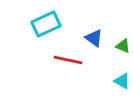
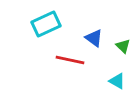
green triangle: rotated 21 degrees clockwise
red line: moved 2 px right
cyan triangle: moved 5 px left
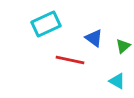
green triangle: rotated 35 degrees clockwise
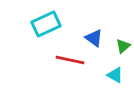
cyan triangle: moved 2 px left, 6 px up
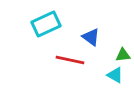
blue triangle: moved 3 px left, 1 px up
green triangle: moved 9 px down; rotated 35 degrees clockwise
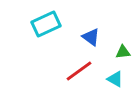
green triangle: moved 3 px up
red line: moved 9 px right, 11 px down; rotated 48 degrees counterclockwise
cyan triangle: moved 4 px down
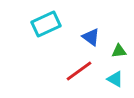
green triangle: moved 4 px left, 1 px up
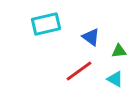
cyan rectangle: rotated 12 degrees clockwise
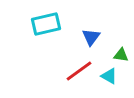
blue triangle: rotated 30 degrees clockwise
green triangle: moved 2 px right, 4 px down; rotated 14 degrees clockwise
cyan triangle: moved 6 px left, 3 px up
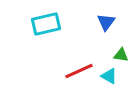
blue triangle: moved 15 px right, 15 px up
red line: rotated 12 degrees clockwise
